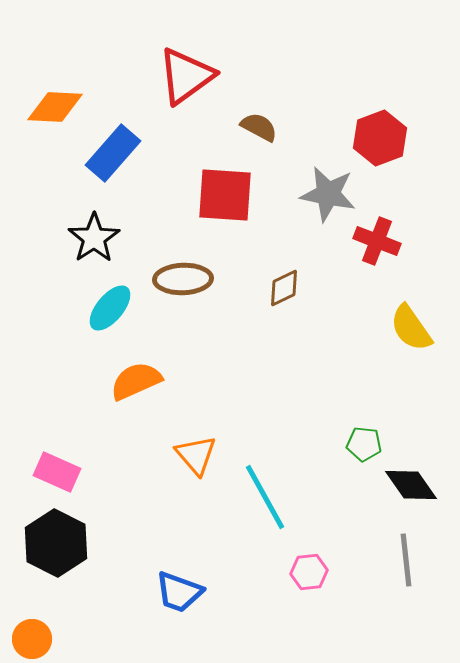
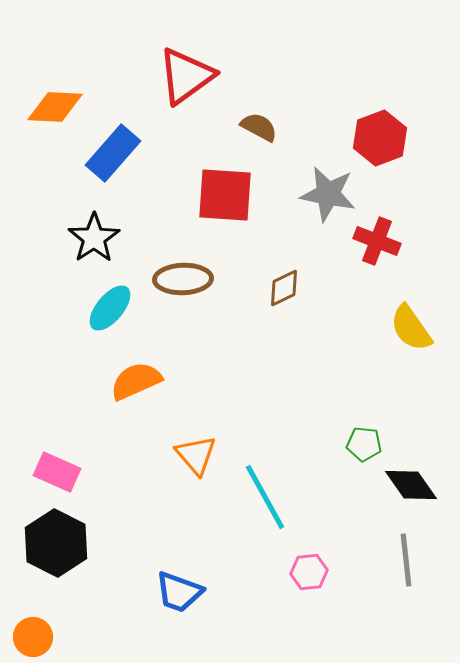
orange circle: moved 1 px right, 2 px up
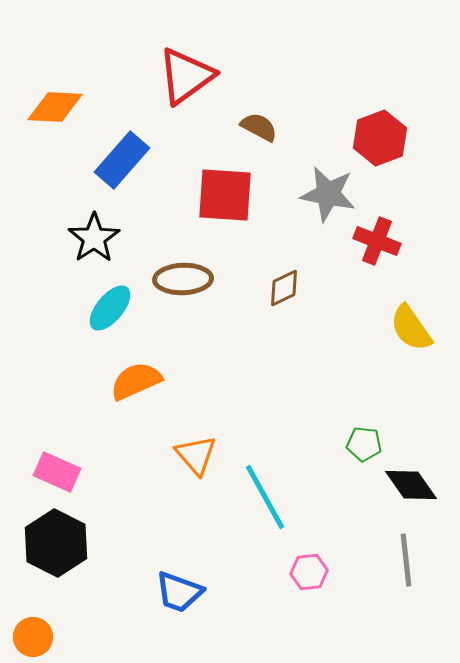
blue rectangle: moved 9 px right, 7 px down
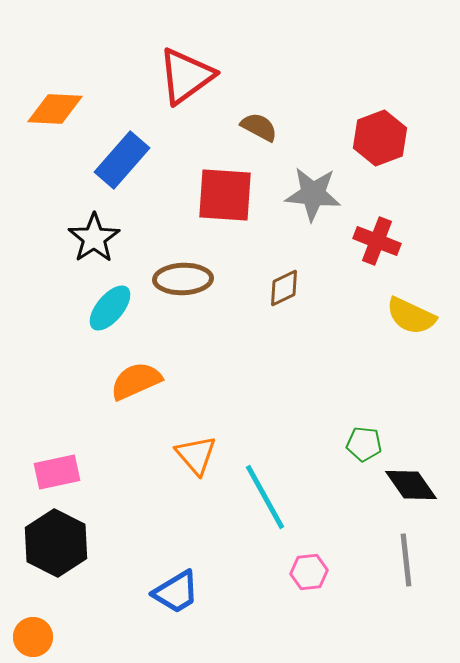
orange diamond: moved 2 px down
gray star: moved 15 px left; rotated 6 degrees counterclockwise
yellow semicircle: moved 12 px up; rotated 30 degrees counterclockwise
pink rectangle: rotated 36 degrees counterclockwise
blue trapezoid: moved 3 px left; rotated 51 degrees counterclockwise
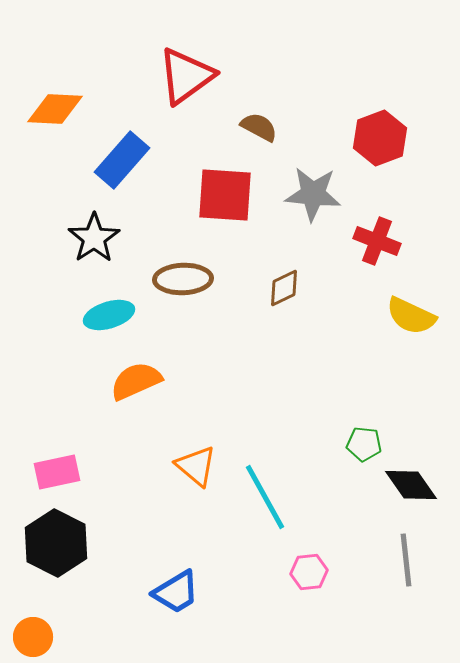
cyan ellipse: moved 1 px left, 7 px down; rotated 33 degrees clockwise
orange triangle: moved 11 px down; rotated 9 degrees counterclockwise
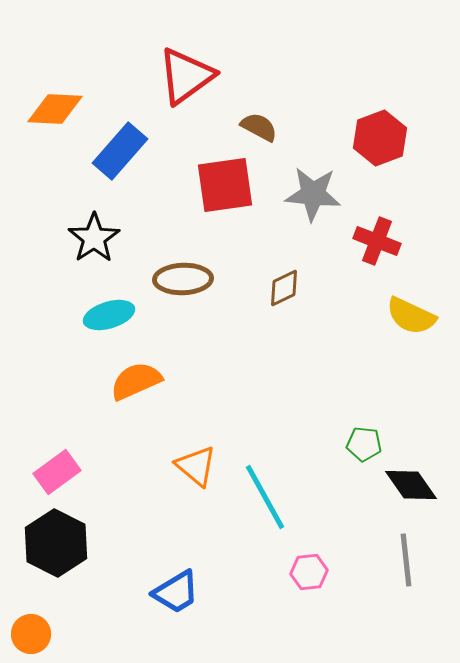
blue rectangle: moved 2 px left, 9 px up
red square: moved 10 px up; rotated 12 degrees counterclockwise
pink rectangle: rotated 24 degrees counterclockwise
orange circle: moved 2 px left, 3 px up
